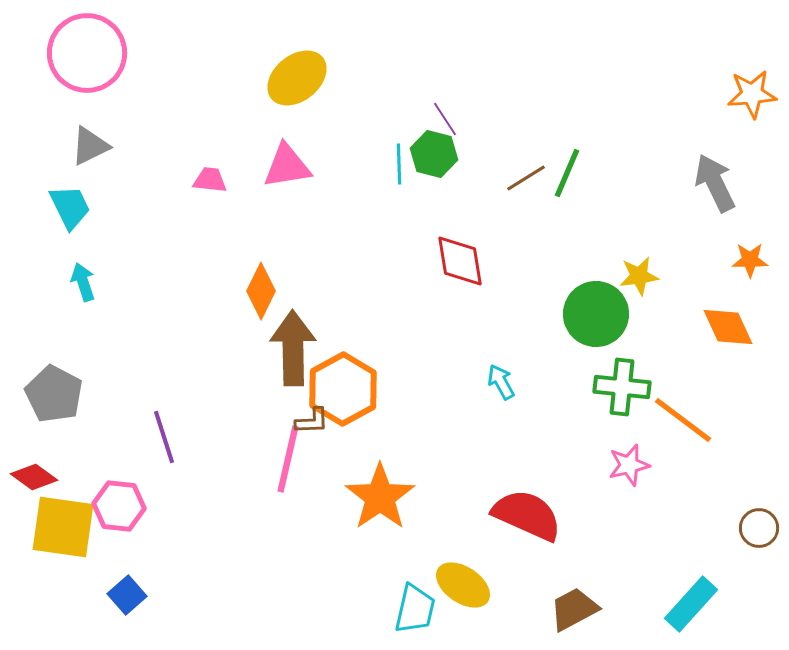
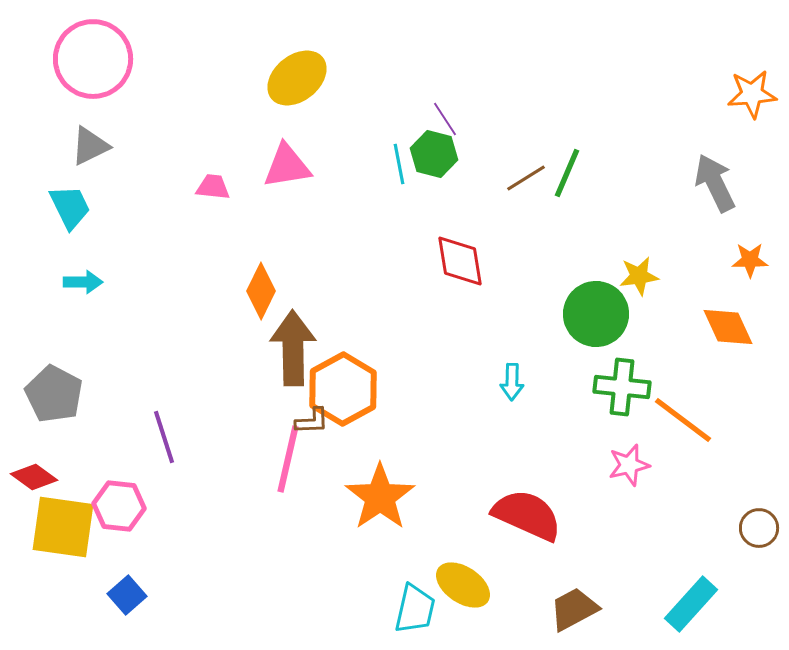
pink circle at (87, 53): moved 6 px right, 6 px down
cyan line at (399, 164): rotated 9 degrees counterclockwise
pink trapezoid at (210, 180): moved 3 px right, 7 px down
cyan arrow at (83, 282): rotated 108 degrees clockwise
cyan arrow at (501, 382): moved 11 px right; rotated 150 degrees counterclockwise
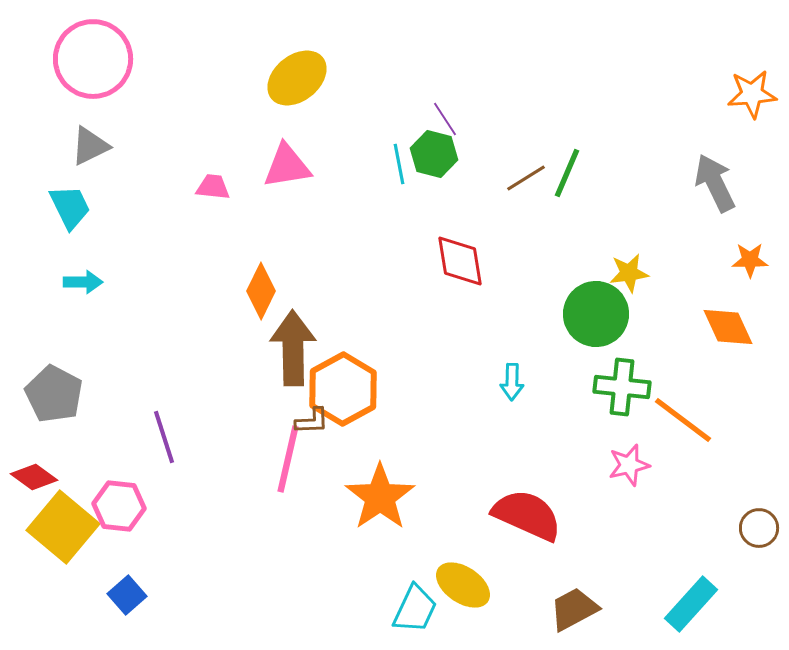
yellow star at (639, 276): moved 10 px left, 3 px up
yellow square at (63, 527): rotated 32 degrees clockwise
cyan trapezoid at (415, 609): rotated 12 degrees clockwise
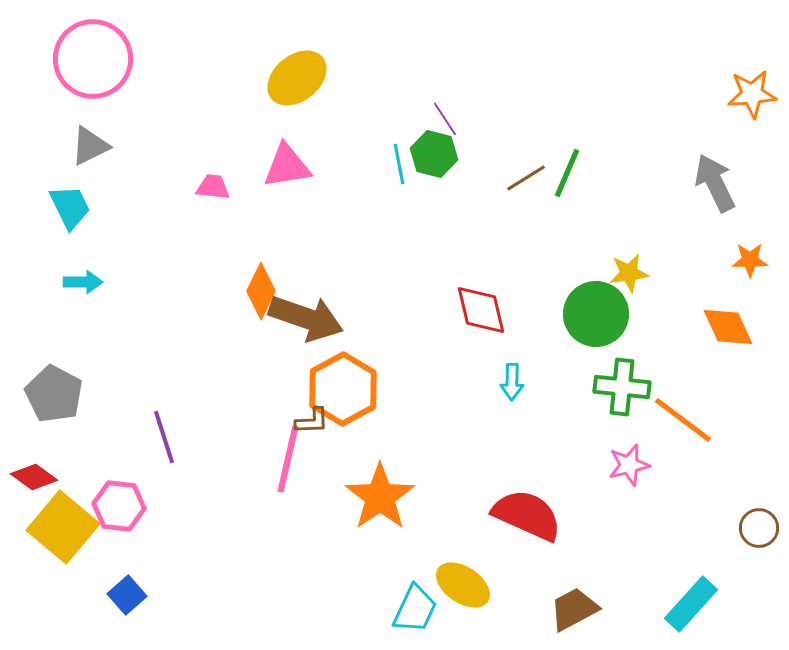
red diamond at (460, 261): moved 21 px right, 49 px down; rotated 4 degrees counterclockwise
brown arrow at (293, 348): moved 13 px right, 30 px up; rotated 110 degrees clockwise
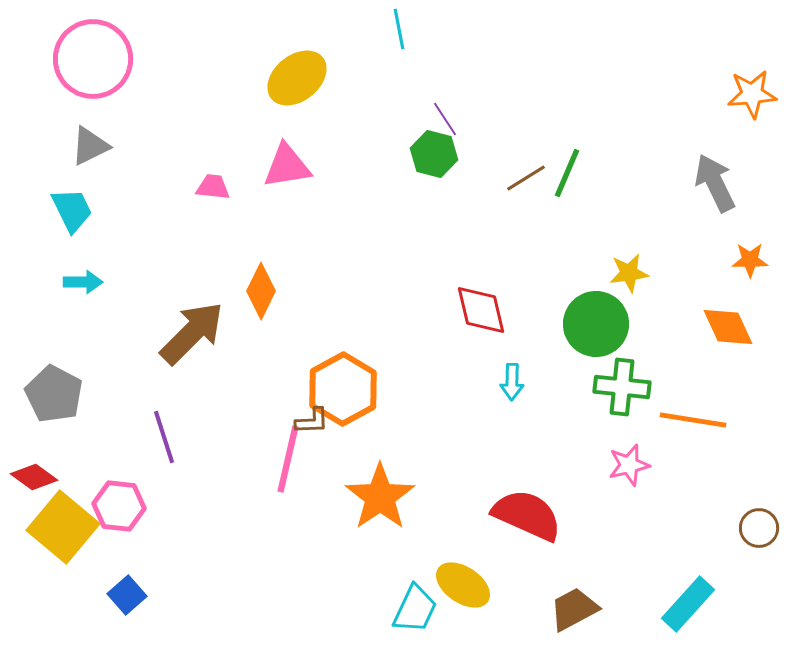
cyan line at (399, 164): moved 135 px up
cyan trapezoid at (70, 207): moved 2 px right, 3 px down
green circle at (596, 314): moved 10 px down
brown arrow at (306, 318): moved 114 px left, 15 px down; rotated 64 degrees counterclockwise
orange line at (683, 420): moved 10 px right; rotated 28 degrees counterclockwise
cyan rectangle at (691, 604): moved 3 px left
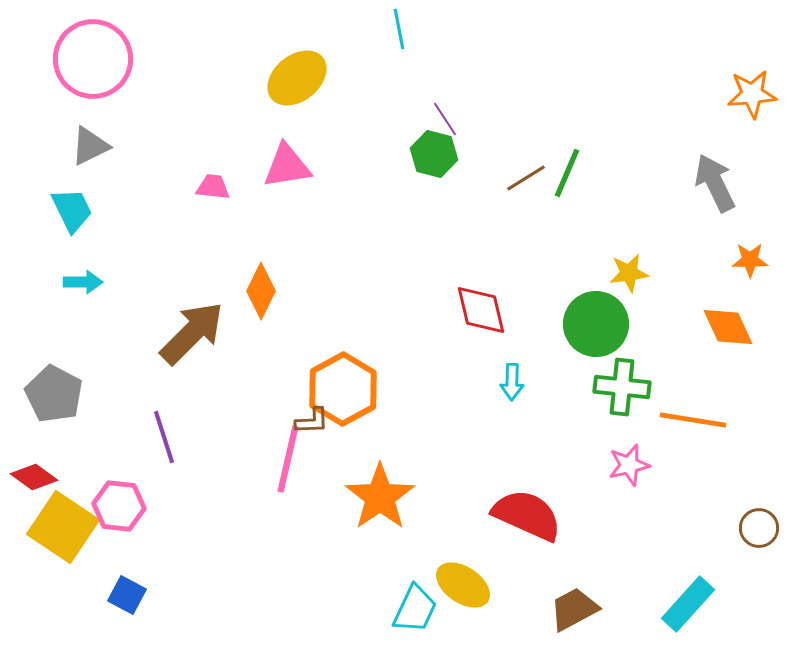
yellow square at (63, 527): rotated 6 degrees counterclockwise
blue square at (127, 595): rotated 21 degrees counterclockwise
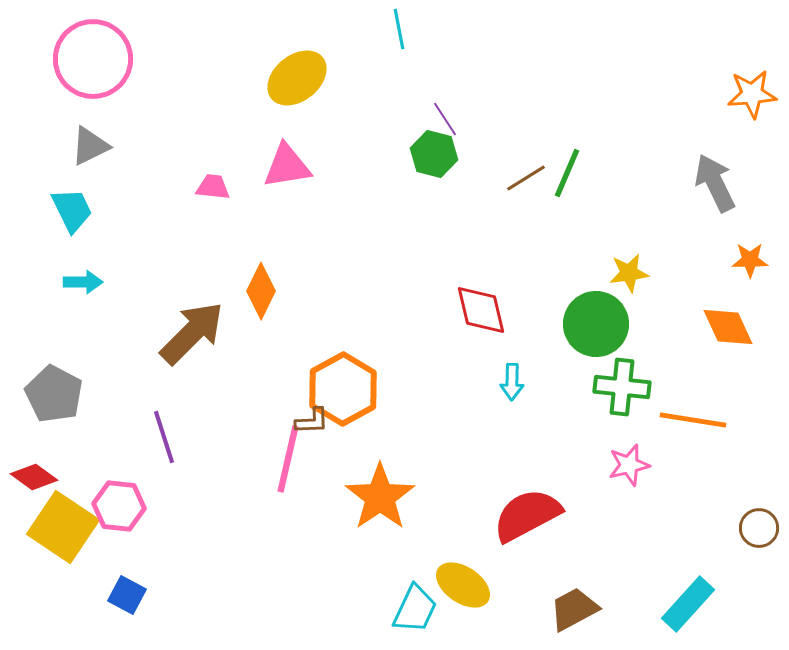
red semicircle at (527, 515): rotated 52 degrees counterclockwise
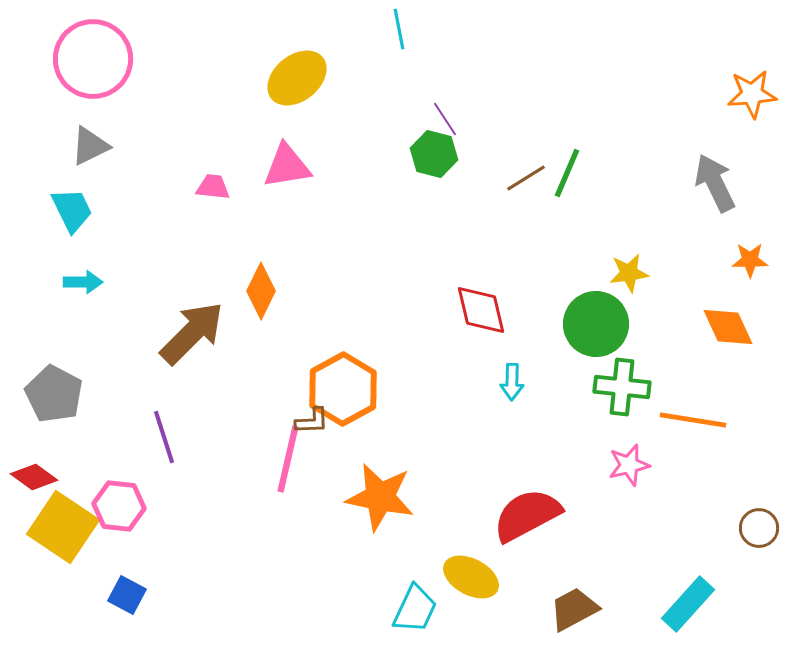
orange star at (380, 497): rotated 26 degrees counterclockwise
yellow ellipse at (463, 585): moved 8 px right, 8 px up; rotated 6 degrees counterclockwise
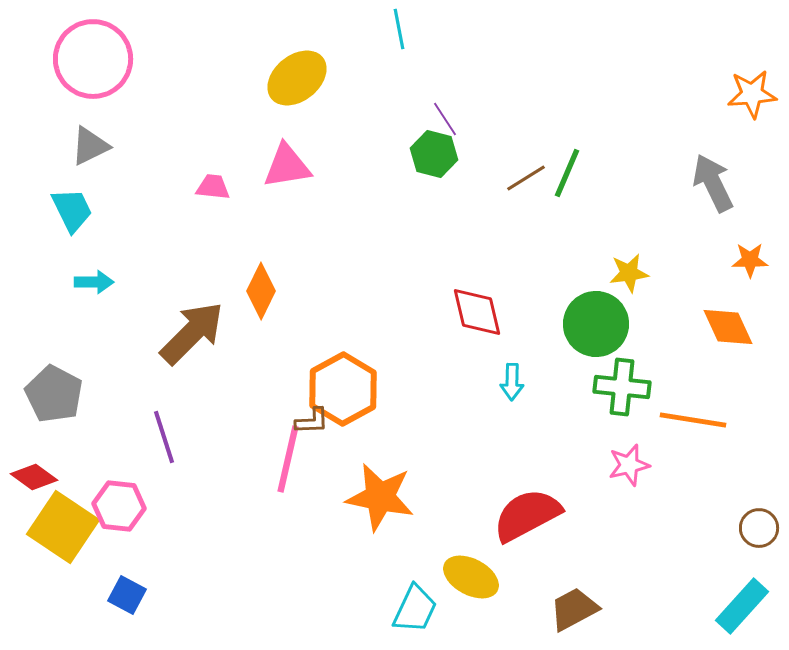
gray arrow at (715, 183): moved 2 px left
cyan arrow at (83, 282): moved 11 px right
red diamond at (481, 310): moved 4 px left, 2 px down
cyan rectangle at (688, 604): moved 54 px right, 2 px down
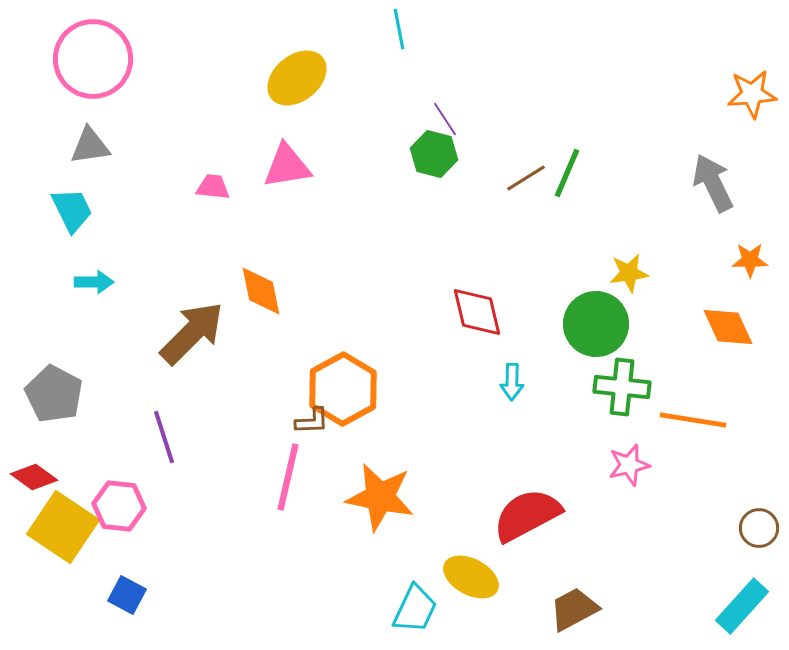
gray triangle at (90, 146): rotated 18 degrees clockwise
orange diamond at (261, 291): rotated 38 degrees counterclockwise
pink line at (288, 459): moved 18 px down
